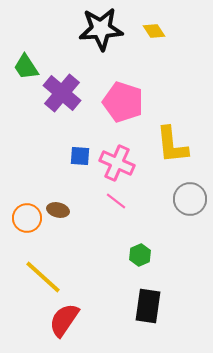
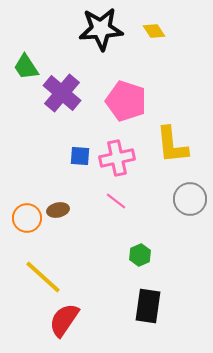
pink pentagon: moved 3 px right, 1 px up
pink cross: moved 5 px up; rotated 36 degrees counterclockwise
brown ellipse: rotated 25 degrees counterclockwise
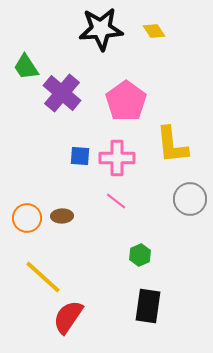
pink pentagon: rotated 18 degrees clockwise
pink cross: rotated 12 degrees clockwise
brown ellipse: moved 4 px right, 6 px down; rotated 10 degrees clockwise
red semicircle: moved 4 px right, 3 px up
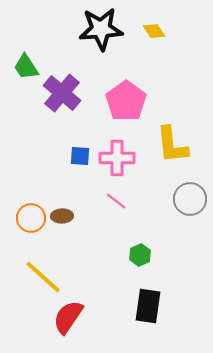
orange circle: moved 4 px right
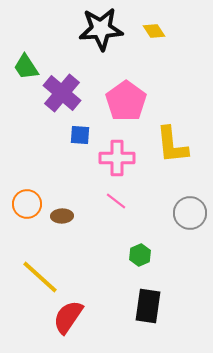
blue square: moved 21 px up
gray circle: moved 14 px down
orange circle: moved 4 px left, 14 px up
yellow line: moved 3 px left
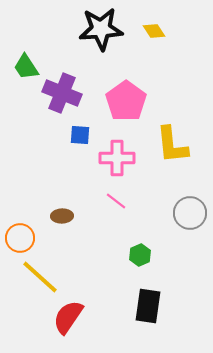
purple cross: rotated 18 degrees counterclockwise
orange circle: moved 7 px left, 34 px down
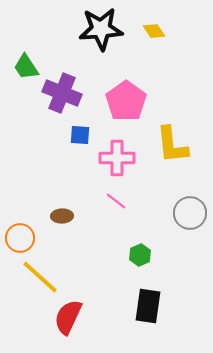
red semicircle: rotated 9 degrees counterclockwise
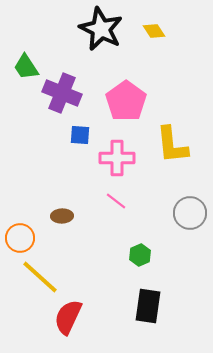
black star: rotated 30 degrees clockwise
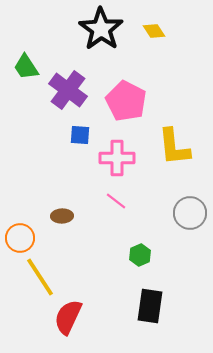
black star: rotated 9 degrees clockwise
purple cross: moved 6 px right, 3 px up; rotated 15 degrees clockwise
pink pentagon: rotated 9 degrees counterclockwise
yellow L-shape: moved 2 px right, 2 px down
yellow line: rotated 15 degrees clockwise
black rectangle: moved 2 px right
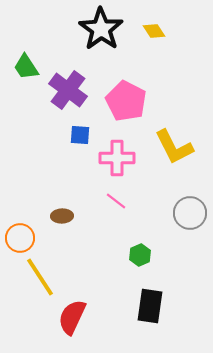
yellow L-shape: rotated 21 degrees counterclockwise
red semicircle: moved 4 px right
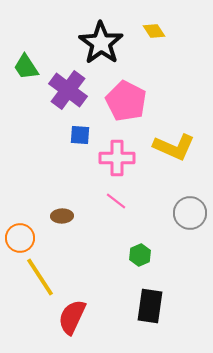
black star: moved 14 px down
yellow L-shape: rotated 39 degrees counterclockwise
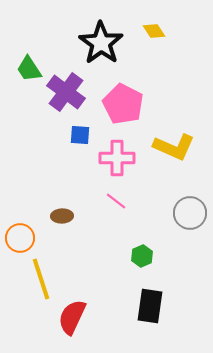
green trapezoid: moved 3 px right, 2 px down
purple cross: moved 2 px left, 2 px down
pink pentagon: moved 3 px left, 3 px down
green hexagon: moved 2 px right, 1 px down
yellow line: moved 1 px right, 2 px down; rotated 15 degrees clockwise
